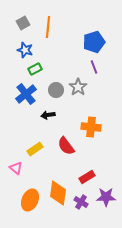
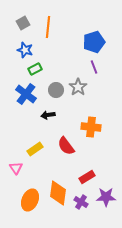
blue cross: rotated 15 degrees counterclockwise
pink triangle: rotated 16 degrees clockwise
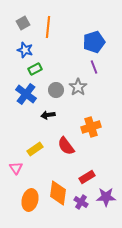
orange cross: rotated 24 degrees counterclockwise
orange ellipse: rotated 10 degrees counterclockwise
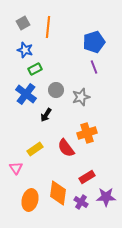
gray star: moved 3 px right, 10 px down; rotated 18 degrees clockwise
black arrow: moved 2 px left; rotated 48 degrees counterclockwise
orange cross: moved 4 px left, 6 px down
red semicircle: moved 2 px down
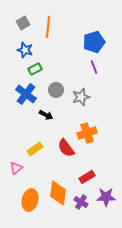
black arrow: rotated 96 degrees counterclockwise
pink triangle: rotated 24 degrees clockwise
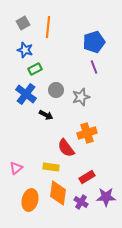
yellow rectangle: moved 16 px right, 18 px down; rotated 42 degrees clockwise
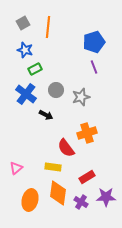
yellow rectangle: moved 2 px right
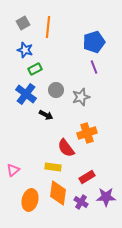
pink triangle: moved 3 px left, 2 px down
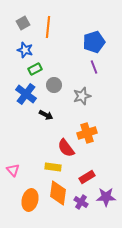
gray circle: moved 2 px left, 5 px up
gray star: moved 1 px right, 1 px up
pink triangle: rotated 32 degrees counterclockwise
